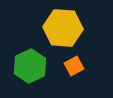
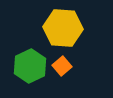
orange square: moved 12 px left; rotated 12 degrees counterclockwise
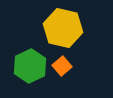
yellow hexagon: rotated 9 degrees clockwise
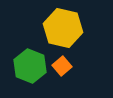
green hexagon: rotated 12 degrees counterclockwise
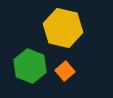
orange square: moved 3 px right, 5 px down
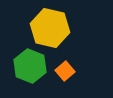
yellow hexagon: moved 13 px left
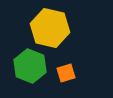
orange square: moved 1 px right, 2 px down; rotated 24 degrees clockwise
